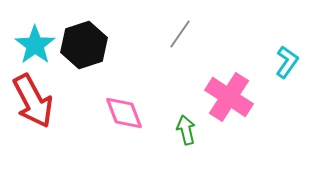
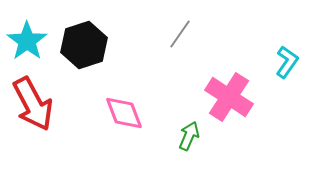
cyan star: moved 8 px left, 4 px up
red arrow: moved 3 px down
green arrow: moved 3 px right, 6 px down; rotated 36 degrees clockwise
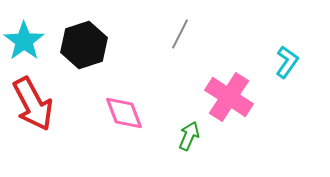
gray line: rotated 8 degrees counterclockwise
cyan star: moved 3 px left
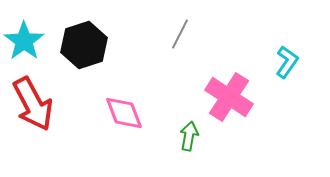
green arrow: rotated 12 degrees counterclockwise
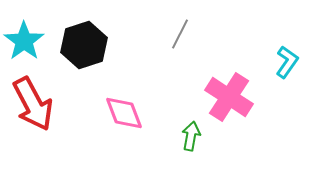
green arrow: moved 2 px right
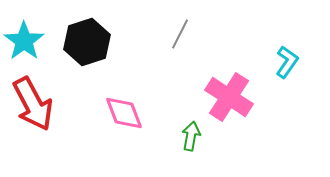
black hexagon: moved 3 px right, 3 px up
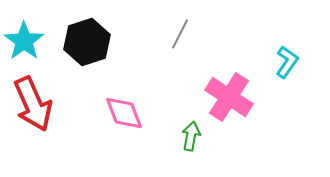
red arrow: rotated 4 degrees clockwise
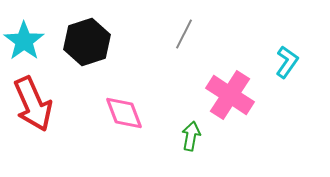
gray line: moved 4 px right
pink cross: moved 1 px right, 2 px up
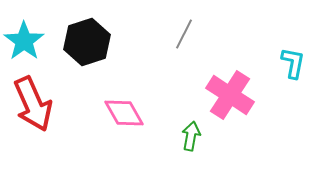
cyan L-shape: moved 6 px right, 1 px down; rotated 24 degrees counterclockwise
pink diamond: rotated 9 degrees counterclockwise
